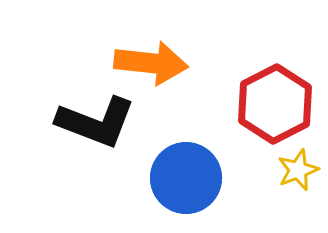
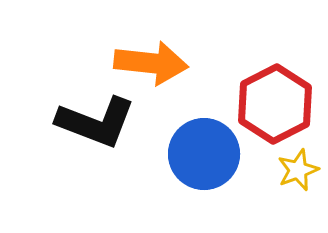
blue circle: moved 18 px right, 24 px up
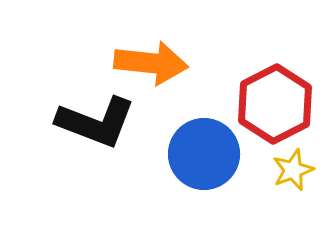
yellow star: moved 5 px left
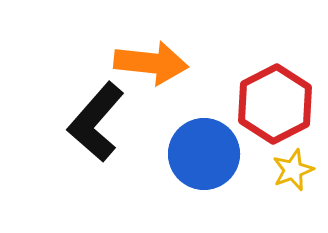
black L-shape: rotated 110 degrees clockwise
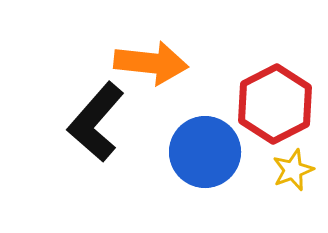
blue circle: moved 1 px right, 2 px up
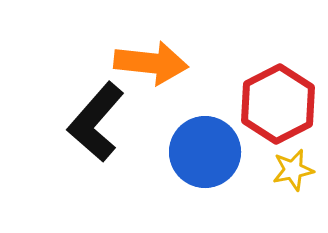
red hexagon: moved 3 px right
yellow star: rotated 9 degrees clockwise
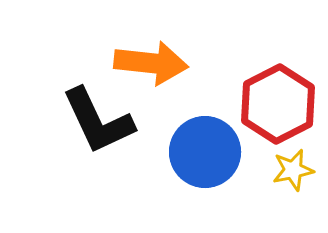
black L-shape: moved 2 px right, 1 px up; rotated 66 degrees counterclockwise
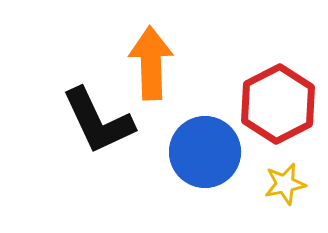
orange arrow: rotated 98 degrees counterclockwise
yellow star: moved 8 px left, 14 px down
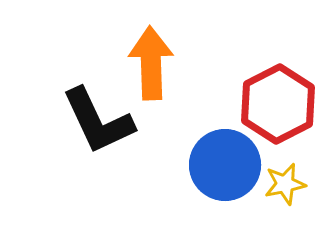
blue circle: moved 20 px right, 13 px down
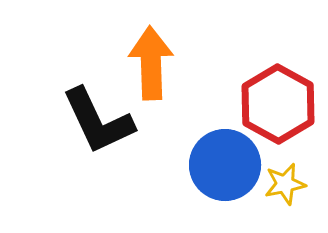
red hexagon: rotated 4 degrees counterclockwise
